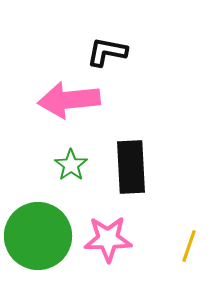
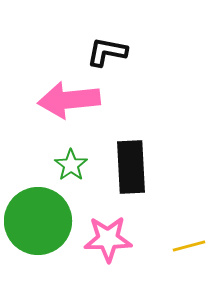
green circle: moved 15 px up
yellow line: rotated 56 degrees clockwise
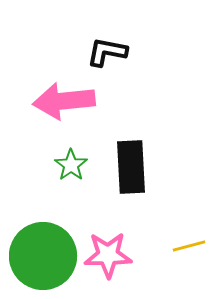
pink arrow: moved 5 px left, 1 px down
green circle: moved 5 px right, 35 px down
pink star: moved 16 px down
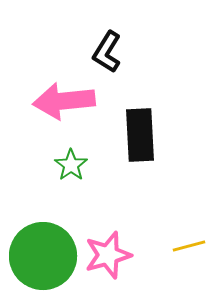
black L-shape: rotated 69 degrees counterclockwise
black rectangle: moved 9 px right, 32 px up
pink star: rotated 15 degrees counterclockwise
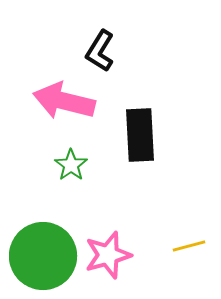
black L-shape: moved 7 px left, 1 px up
pink arrow: rotated 20 degrees clockwise
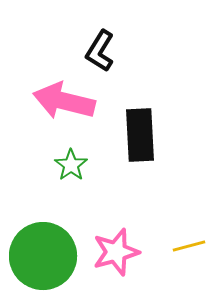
pink star: moved 8 px right, 3 px up
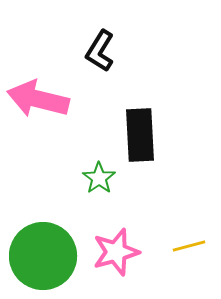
pink arrow: moved 26 px left, 2 px up
green star: moved 28 px right, 13 px down
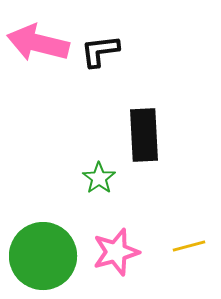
black L-shape: rotated 51 degrees clockwise
pink arrow: moved 56 px up
black rectangle: moved 4 px right
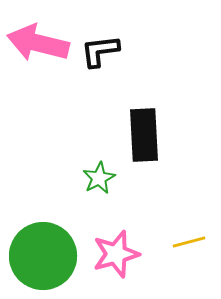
green star: rotated 8 degrees clockwise
yellow line: moved 4 px up
pink star: moved 2 px down
